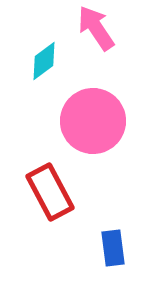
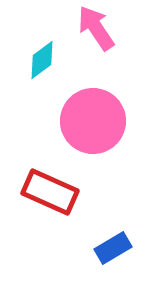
cyan diamond: moved 2 px left, 1 px up
red rectangle: rotated 38 degrees counterclockwise
blue rectangle: rotated 66 degrees clockwise
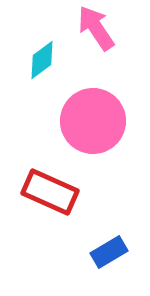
blue rectangle: moved 4 px left, 4 px down
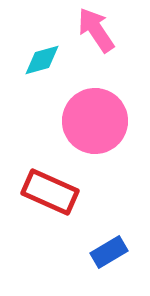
pink arrow: moved 2 px down
cyan diamond: rotated 21 degrees clockwise
pink circle: moved 2 px right
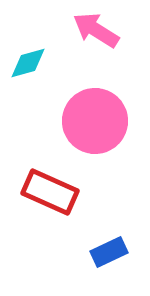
pink arrow: rotated 24 degrees counterclockwise
cyan diamond: moved 14 px left, 3 px down
blue rectangle: rotated 6 degrees clockwise
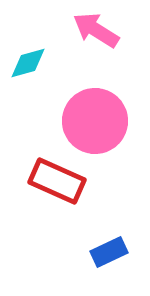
red rectangle: moved 7 px right, 11 px up
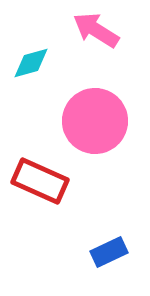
cyan diamond: moved 3 px right
red rectangle: moved 17 px left
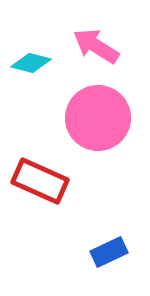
pink arrow: moved 16 px down
cyan diamond: rotated 30 degrees clockwise
pink circle: moved 3 px right, 3 px up
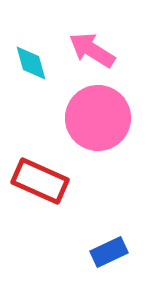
pink arrow: moved 4 px left, 4 px down
cyan diamond: rotated 60 degrees clockwise
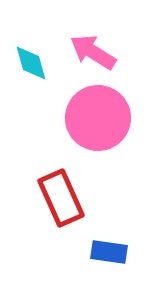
pink arrow: moved 1 px right, 2 px down
red rectangle: moved 21 px right, 17 px down; rotated 42 degrees clockwise
blue rectangle: rotated 33 degrees clockwise
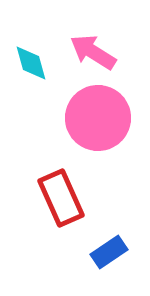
blue rectangle: rotated 42 degrees counterclockwise
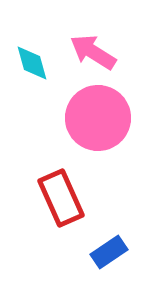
cyan diamond: moved 1 px right
